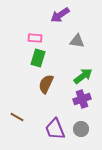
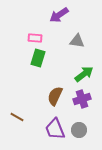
purple arrow: moved 1 px left
green arrow: moved 1 px right, 2 px up
brown semicircle: moved 9 px right, 12 px down
gray circle: moved 2 px left, 1 px down
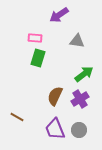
purple cross: moved 2 px left; rotated 12 degrees counterclockwise
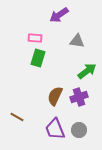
green arrow: moved 3 px right, 3 px up
purple cross: moved 1 px left, 2 px up; rotated 12 degrees clockwise
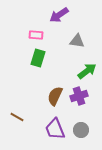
pink rectangle: moved 1 px right, 3 px up
purple cross: moved 1 px up
gray circle: moved 2 px right
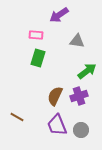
purple trapezoid: moved 2 px right, 4 px up
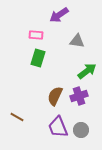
purple trapezoid: moved 1 px right, 2 px down
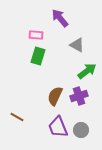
purple arrow: moved 1 px right, 3 px down; rotated 84 degrees clockwise
gray triangle: moved 4 px down; rotated 21 degrees clockwise
green rectangle: moved 2 px up
